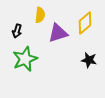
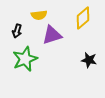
yellow semicircle: moved 1 px left; rotated 77 degrees clockwise
yellow diamond: moved 2 px left, 5 px up
purple triangle: moved 6 px left, 2 px down
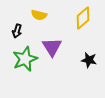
yellow semicircle: rotated 21 degrees clockwise
purple triangle: moved 12 px down; rotated 45 degrees counterclockwise
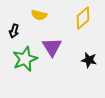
black arrow: moved 3 px left
